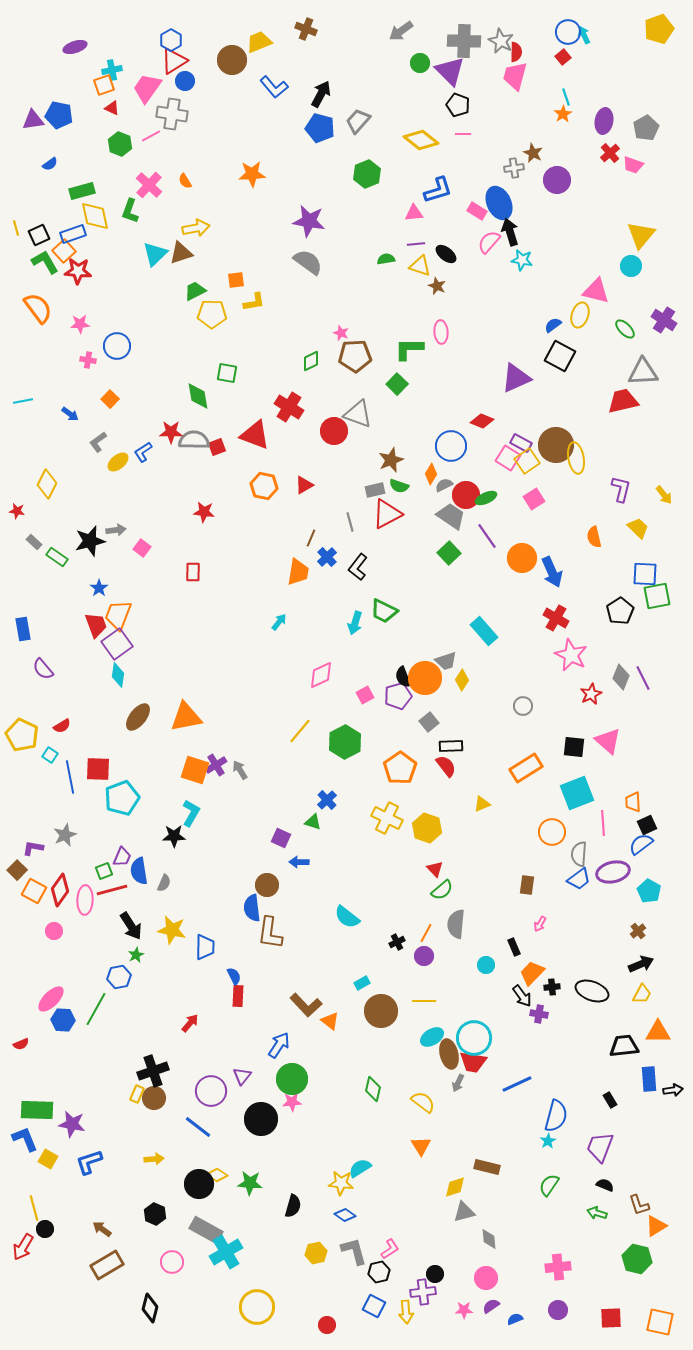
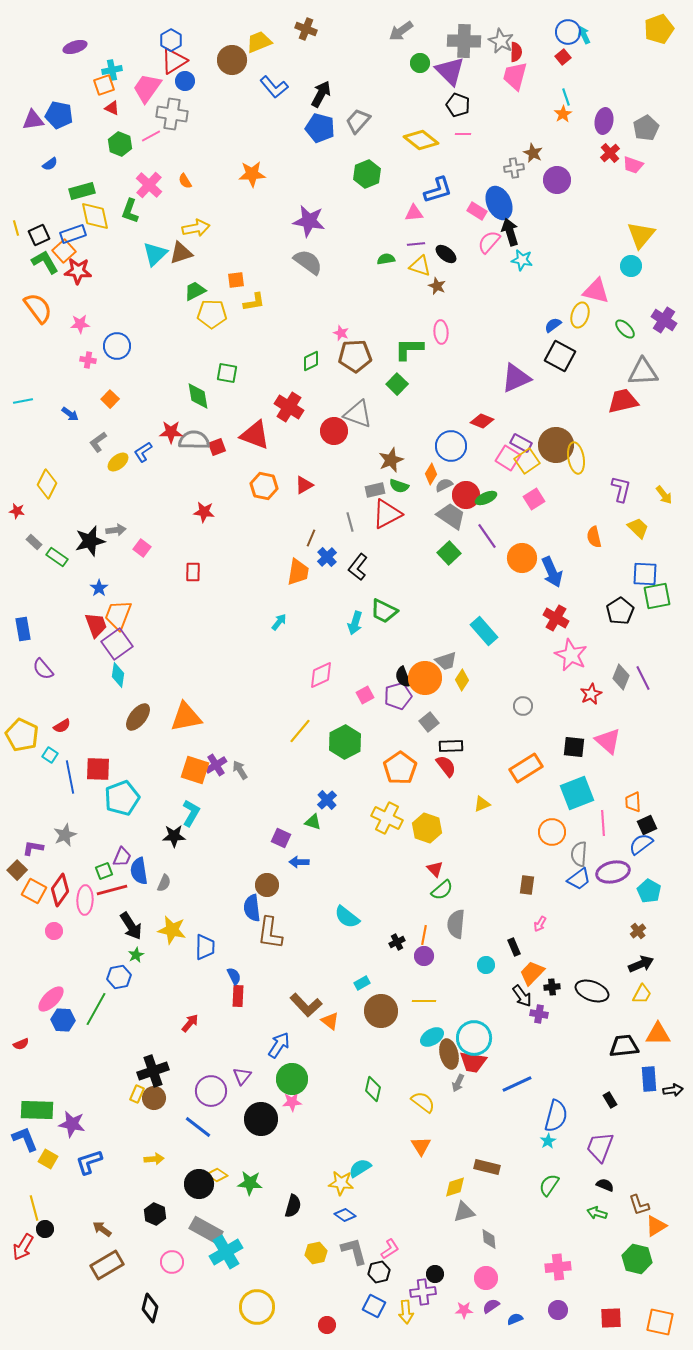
orange line at (426, 933): moved 2 px left, 2 px down; rotated 18 degrees counterclockwise
orange triangle at (658, 1032): moved 2 px down
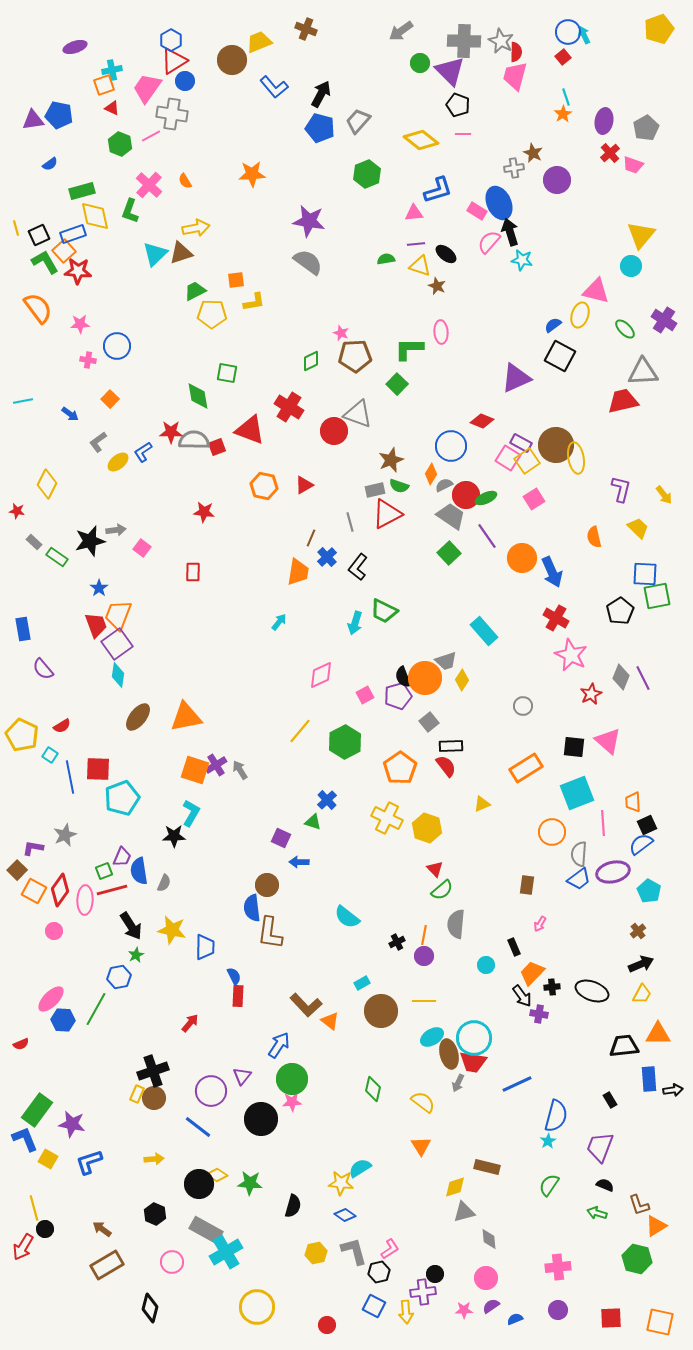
red triangle at (255, 435): moved 5 px left, 5 px up
green rectangle at (37, 1110): rotated 56 degrees counterclockwise
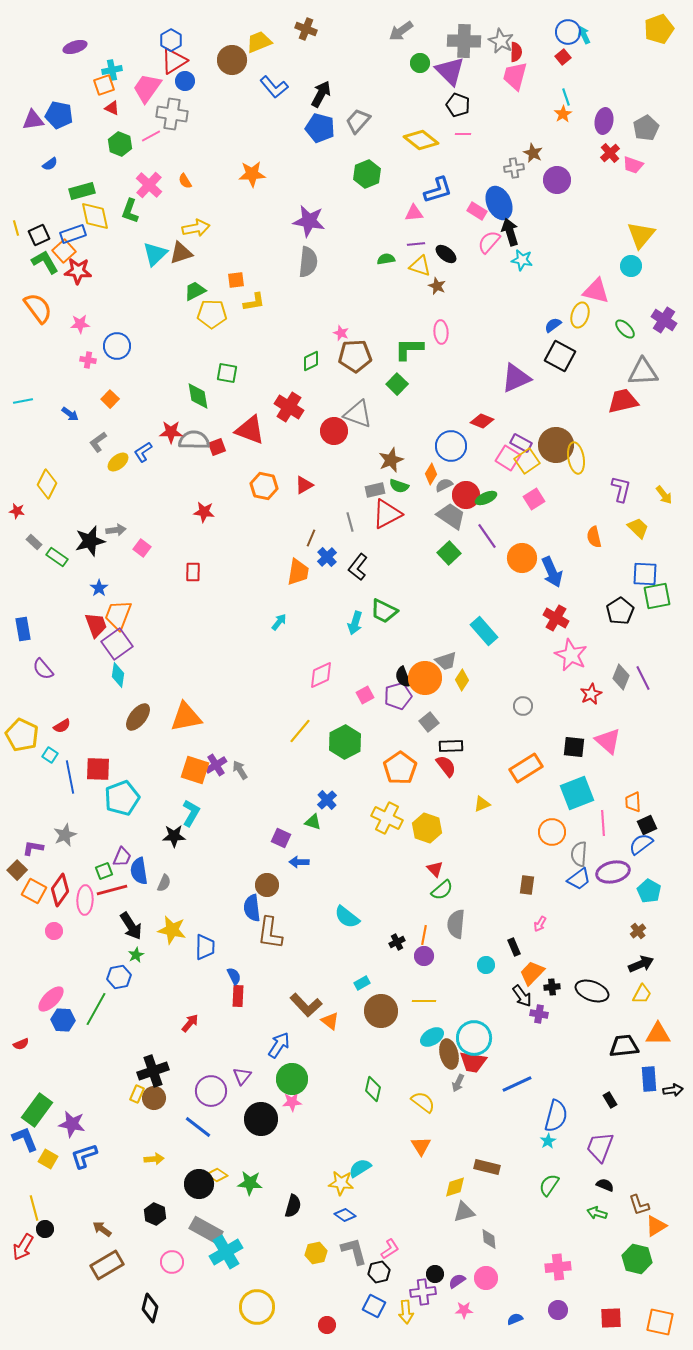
gray semicircle at (308, 262): rotated 60 degrees clockwise
blue L-shape at (89, 1162): moved 5 px left, 6 px up
purple semicircle at (491, 1306): moved 34 px left, 25 px up
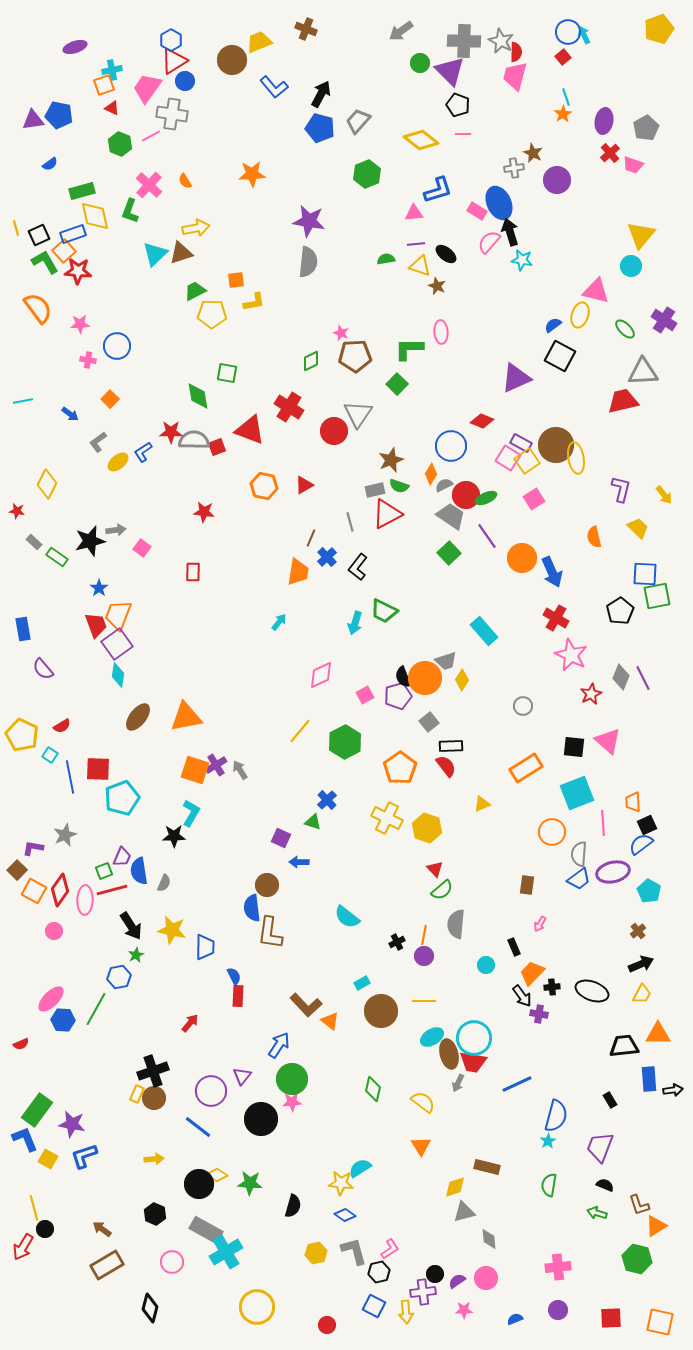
gray triangle at (358, 414): rotated 44 degrees clockwise
green semicircle at (549, 1185): rotated 25 degrees counterclockwise
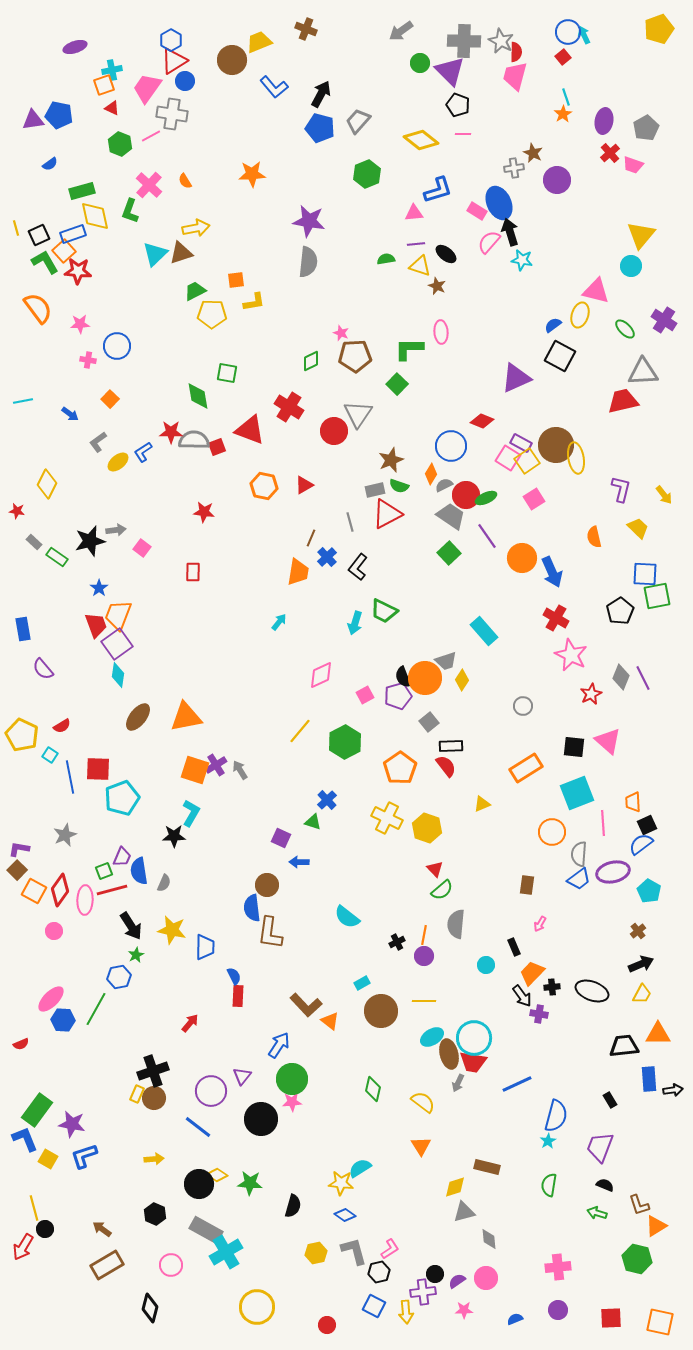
purple L-shape at (33, 848): moved 14 px left, 1 px down
pink circle at (172, 1262): moved 1 px left, 3 px down
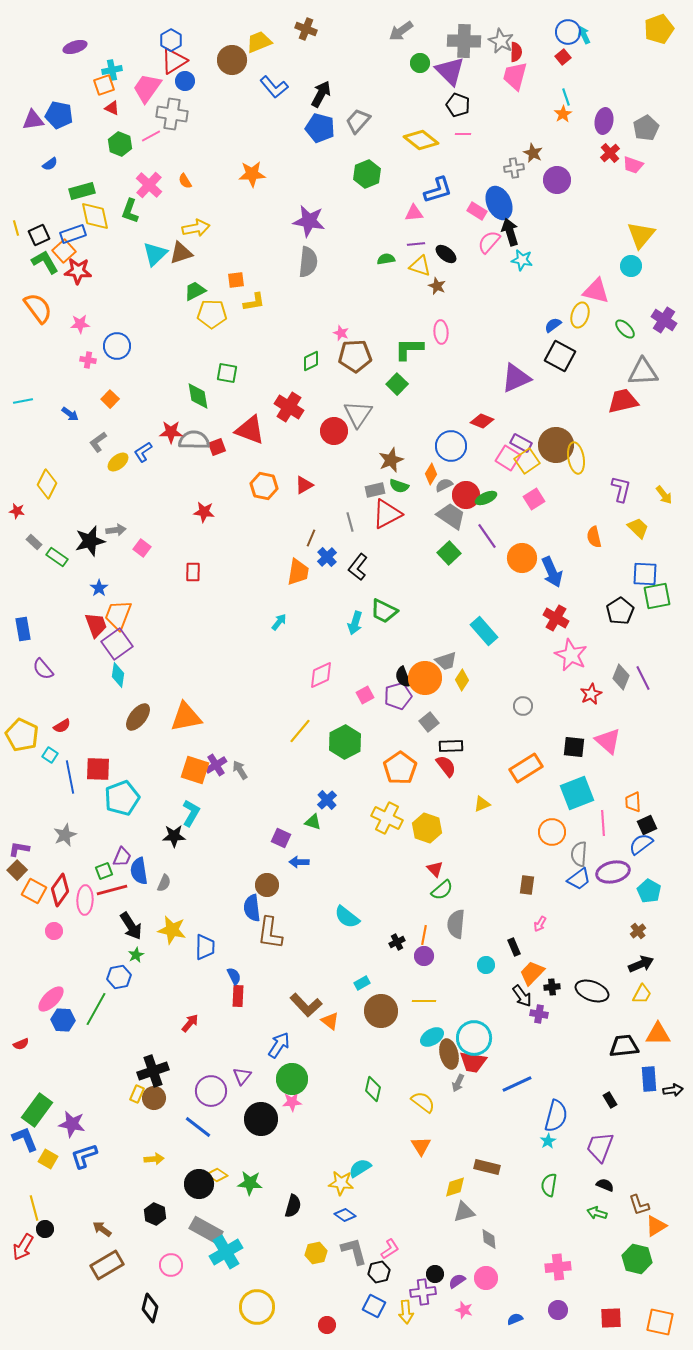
pink star at (464, 1310): rotated 18 degrees clockwise
